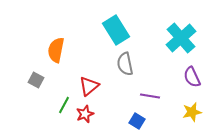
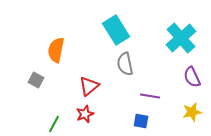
green line: moved 10 px left, 19 px down
blue square: moved 4 px right; rotated 21 degrees counterclockwise
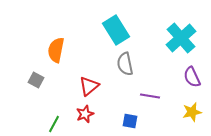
blue square: moved 11 px left
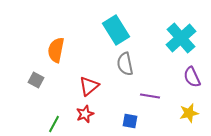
yellow star: moved 3 px left, 1 px down
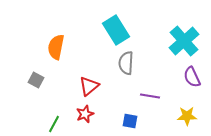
cyan cross: moved 3 px right, 3 px down
orange semicircle: moved 3 px up
gray semicircle: moved 1 px right, 1 px up; rotated 15 degrees clockwise
yellow star: moved 2 px left, 3 px down; rotated 12 degrees clockwise
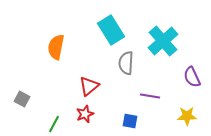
cyan rectangle: moved 5 px left
cyan cross: moved 21 px left
gray square: moved 14 px left, 19 px down
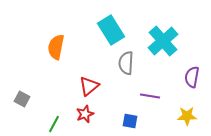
purple semicircle: rotated 35 degrees clockwise
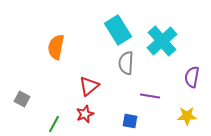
cyan rectangle: moved 7 px right
cyan cross: moved 1 px left
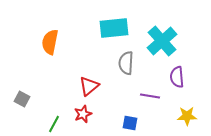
cyan rectangle: moved 4 px left, 2 px up; rotated 64 degrees counterclockwise
orange semicircle: moved 6 px left, 5 px up
purple semicircle: moved 15 px left; rotated 15 degrees counterclockwise
red star: moved 2 px left
blue square: moved 2 px down
